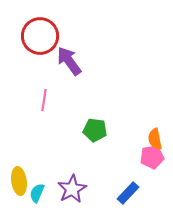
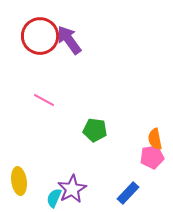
purple arrow: moved 21 px up
pink line: rotated 70 degrees counterclockwise
cyan semicircle: moved 17 px right, 5 px down
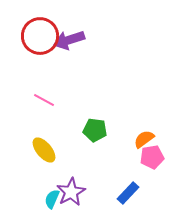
purple arrow: rotated 72 degrees counterclockwise
orange semicircle: moved 11 px left; rotated 65 degrees clockwise
yellow ellipse: moved 25 px right, 31 px up; rotated 32 degrees counterclockwise
purple star: moved 1 px left, 3 px down
cyan semicircle: moved 2 px left, 1 px down
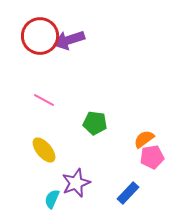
green pentagon: moved 7 px up
purple star: moved 5 px right, 9 px up; rotated 8 degrees clockwise
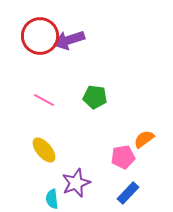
green pentagon: moved 26 px up
pink pentagon: moved 29 px left
cyan semicircle: rotated 30 degrees counterclockwise
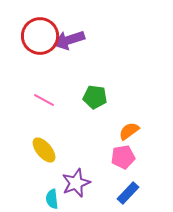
orange semicircle: moved 15 px left, 8 px up
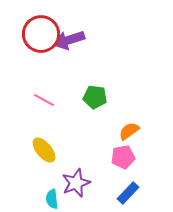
red circle: moved 1 px right, 2 px up
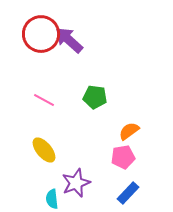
purple arrow: rotated 60 degrees clockwise
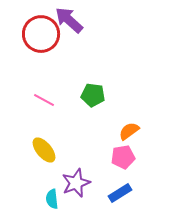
purple arrow: moved 20 px up
green pentagon: moved 2 px left, 2 px up
blue rectangle: moved 8 px left; rotated 15 degrees clockwise
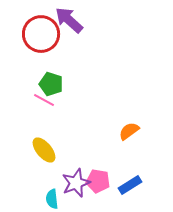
green pentagon: moved 42 px left, 11 px up; rotated 10 degrees clockwise
pink pentagon: moved 25 px left, 24 px down; rotated 20 degrees clockwise
blue rectangle: moved 10 px right, 8 px up
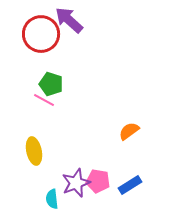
yellow ellipse: moved 10 px left, 1 px down; rotated 28 degrees clockwise
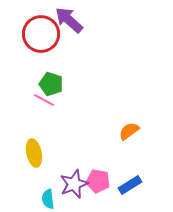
yellow ellipse: moved 2 px down
purple star: moved 2 px left, 1 px down
cyan semicircle: moved 4 px left
